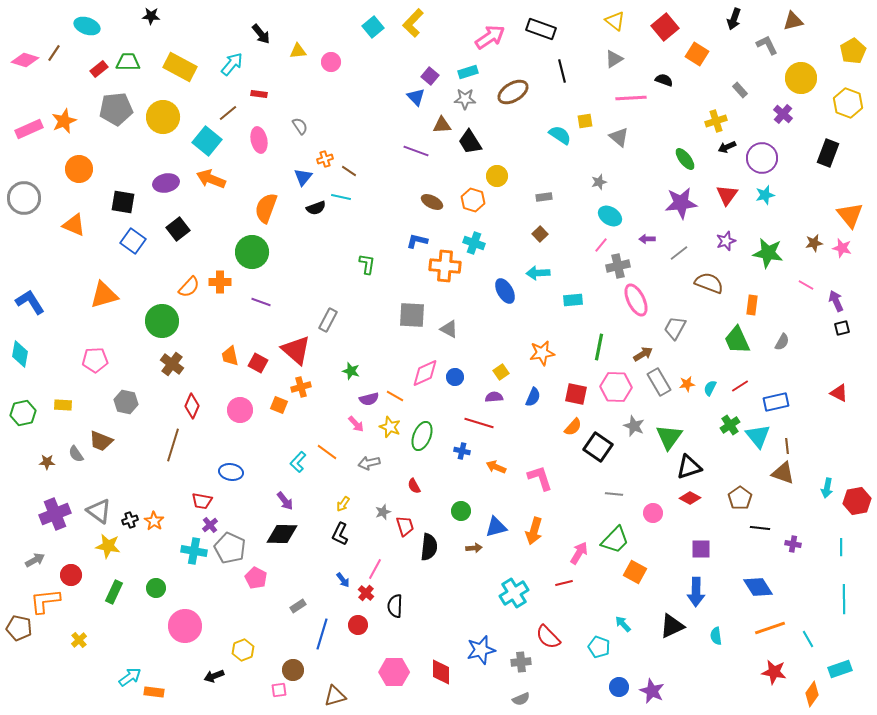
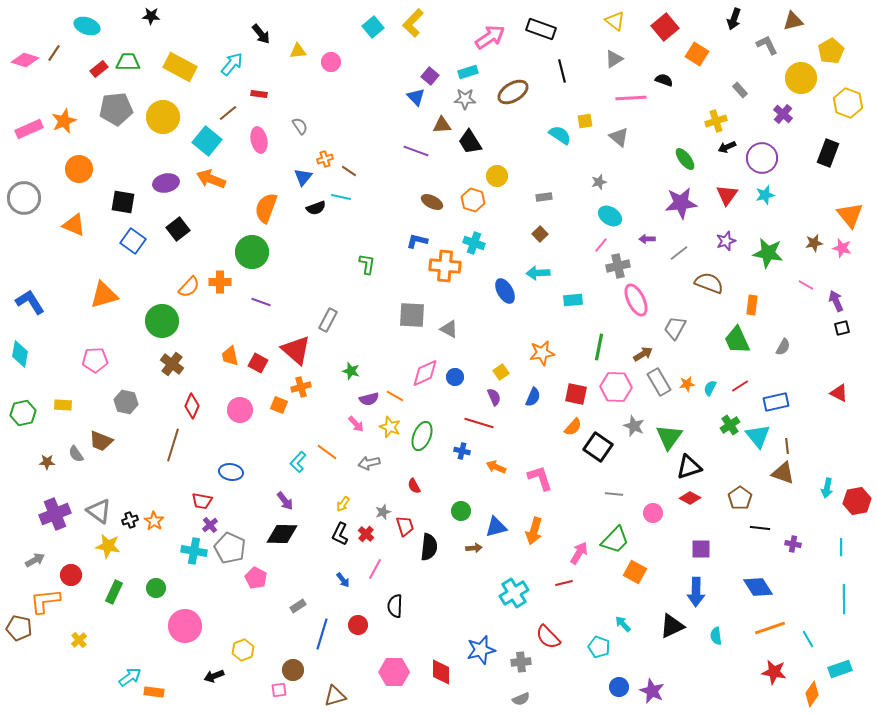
yellow pentagon at (853, 51): moved 22 px left
gray semicircle at (782, 342): moved 1 px right, 5 px down
purple semicircle at (494, 397): rotated 72 degrees clockwise
red cross at (366, 593): moved 59 px up
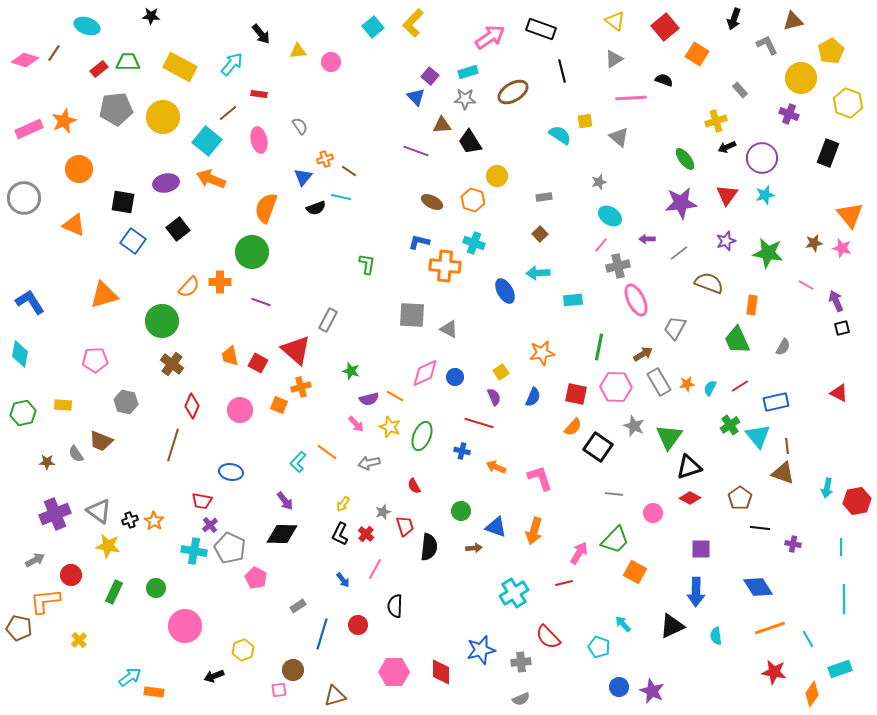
purple cross at (783, 114): moved 6 px right; rotated 18 degrees counterclockwise
blue L-shape at (417, 241): moved 2 px right, 1 px down
blue triangle at (496, 527): rotated 35 degrees clockwise
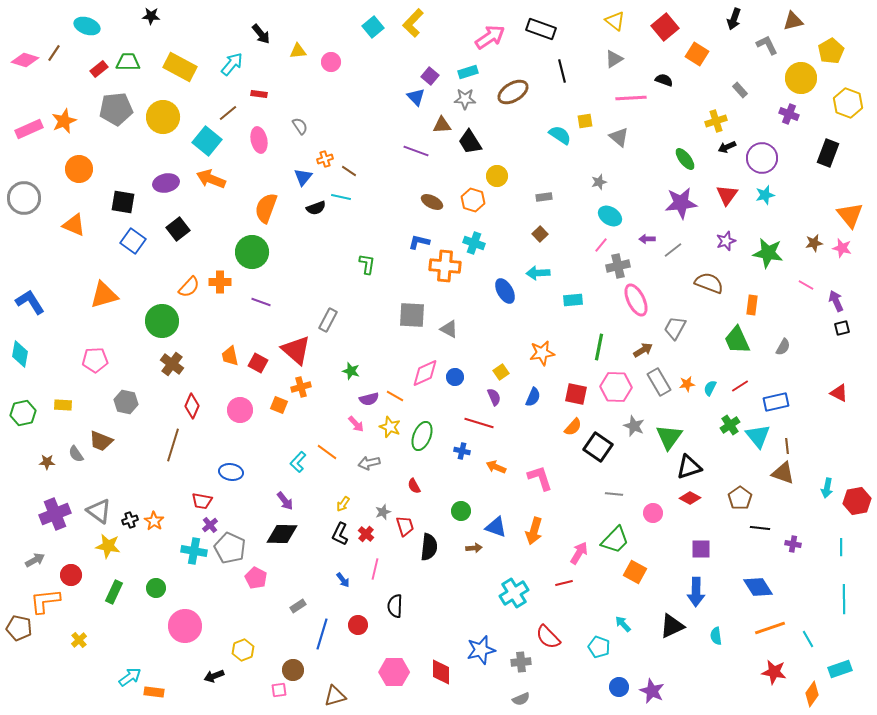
gray line at (679, 253): moved 6 px left, 3 px up
brown arrow at (643, 354): moved 4 px up
pink line at (375, 569): rotated 15 degrees counterclockwise
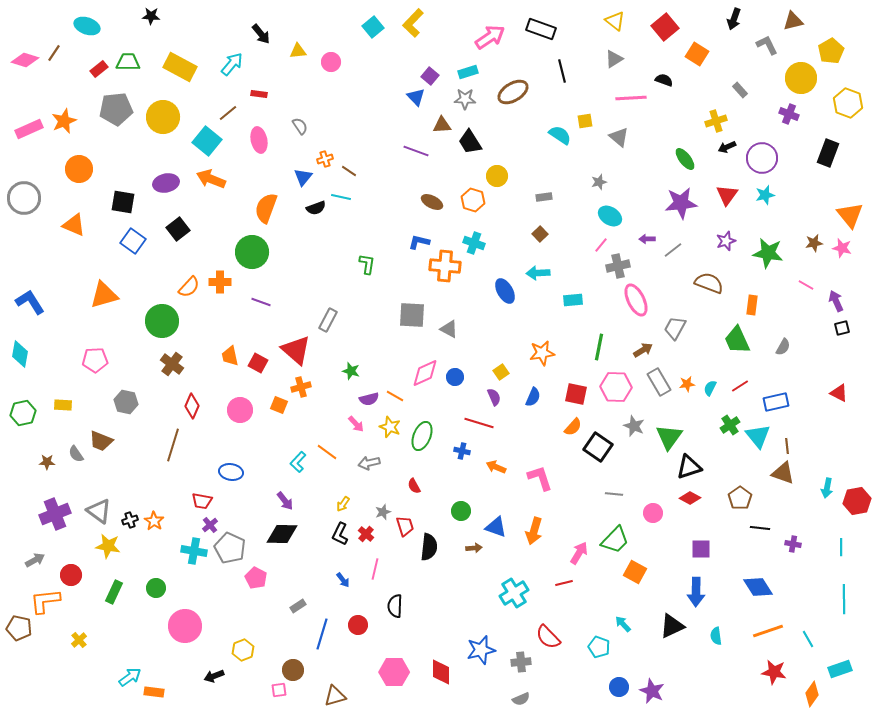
orange line at (770, 628): moved 2 px left, 3 px down
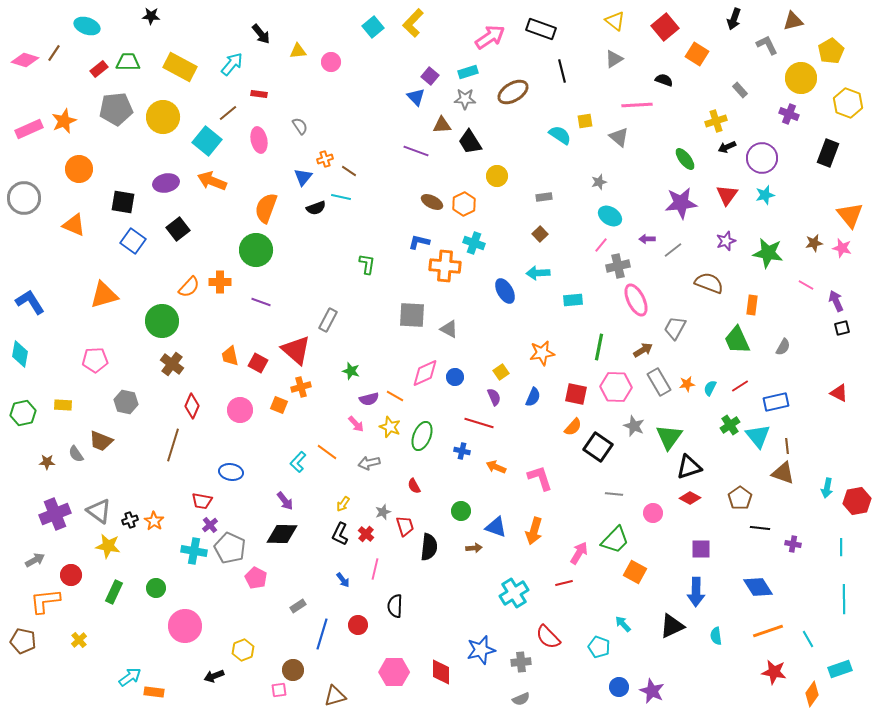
pink line at (631, 98): moved 6 px right, 7 px down
orange arrow at (211, 179): moved 1 px right, 2 px down
orange hexagon at (473, 200): moved 9 px left, 4 px down; rotated 15 degrees clockwise
green circle at (252, 252): moved 4 px right, 2 px up
brown pentagon at (19, 628): moved 4 px right, 13 px down
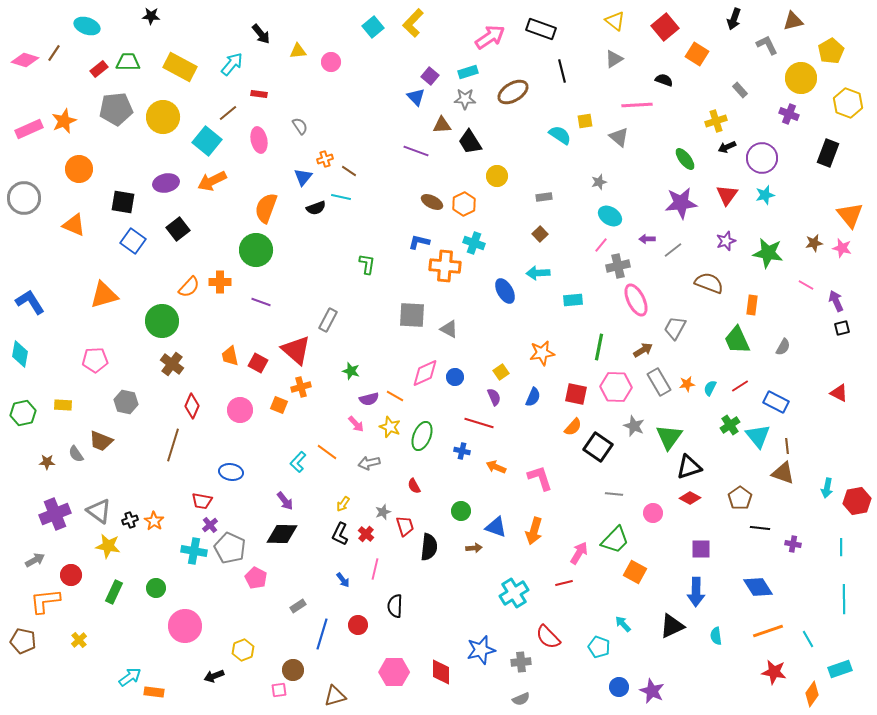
orange arrow at (212, 181): rotated 48 degrees counterclockwise
blue rectangle at (776, 402): rotated 40 degrees clockwise
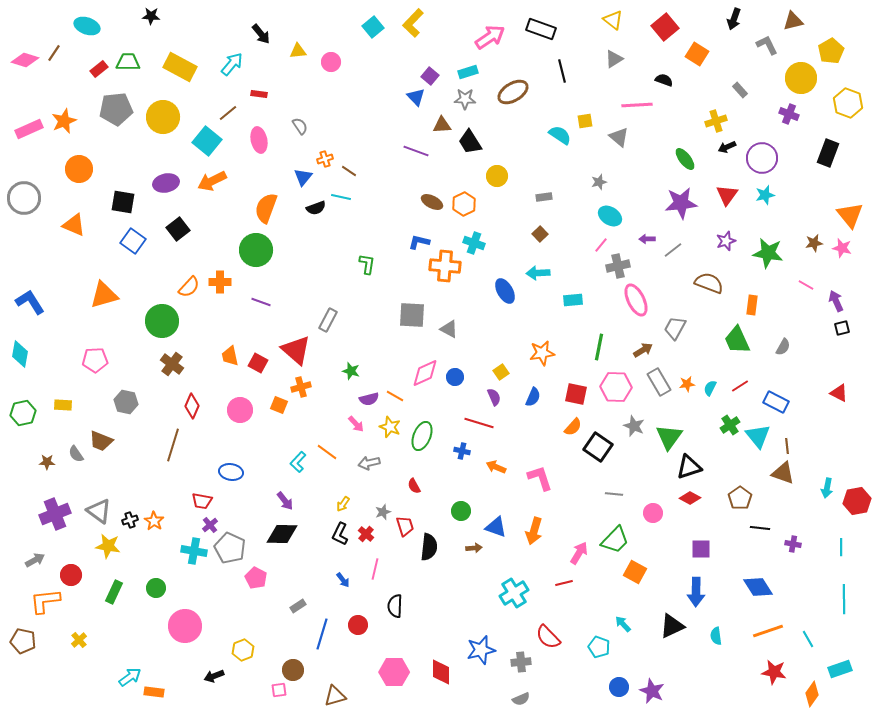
yellow triangle at (615, 21): moved 2 px left, 1 px up
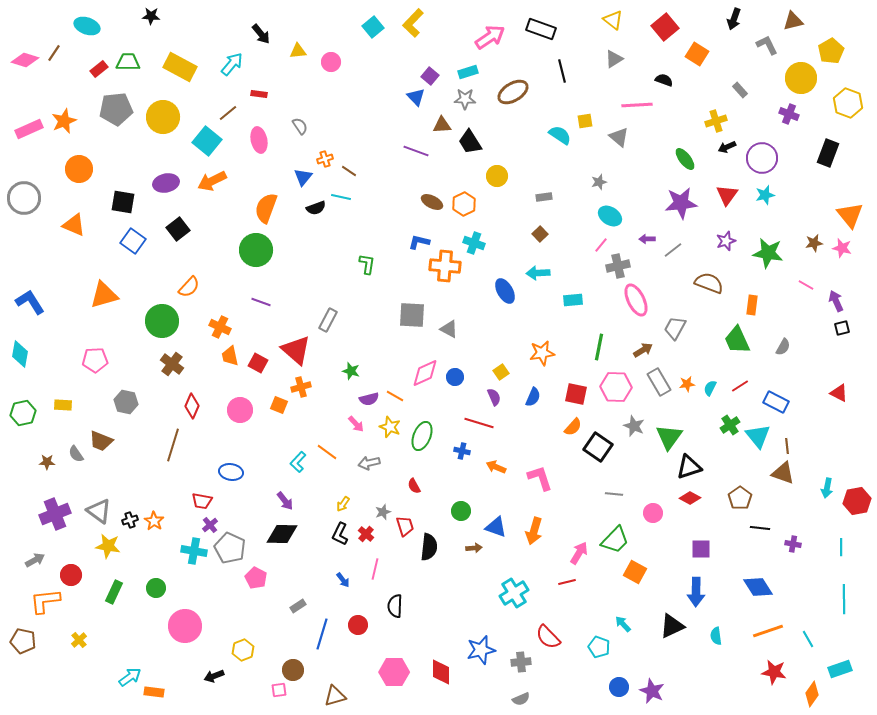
orange cross at (220, 282): moved 45 px down; rotated 25 degrees clockwise
red line at (564, 583): moved 3 px right, 1 px up
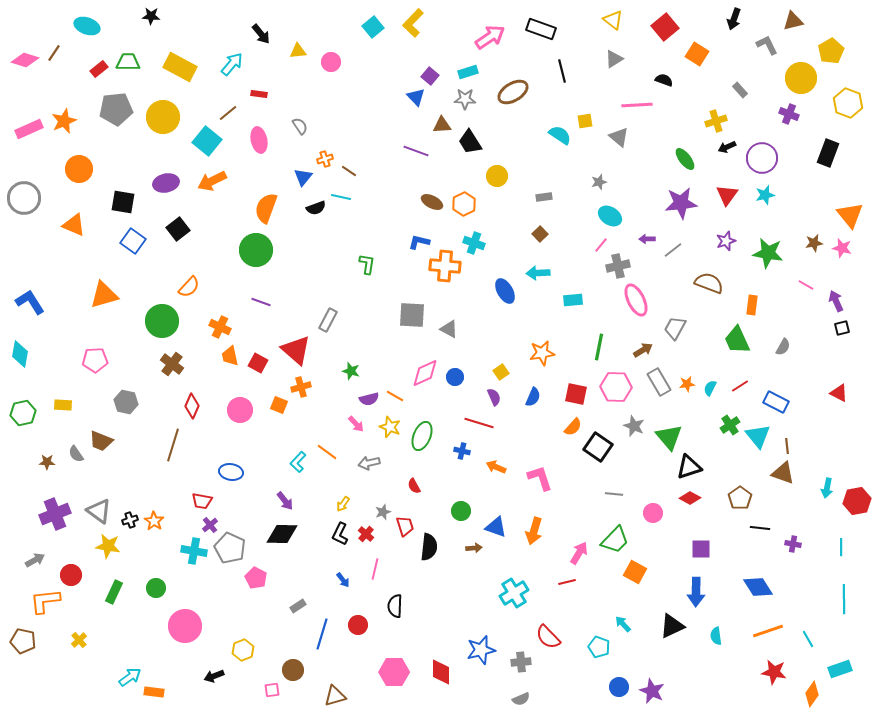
green triangle at (669, 437): rotated 16 degrees counterclockwise
pink square at (279, 690): moved 7 px left
